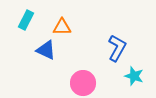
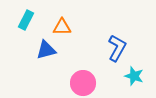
blue triangle: rotated 40 degrees counterclockwise
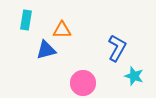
cyan rectangle: rotated 18 degrees counterclockwise
orange triangle: moved 3 px down
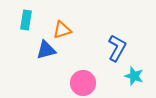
orange triangle: rotated 18 degrees counterclockwise
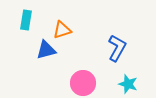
cyan star: moved 6 px left, 8 px down
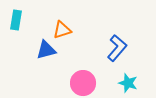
cyan rectangle: moved 10 px left
blue L-shape: rotated 12 degrees clockwise
cyan star: moved 1 px up
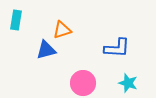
blue L-shape: rotated 52 degrees clockwise
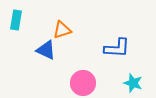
blue triangle: rotated 40 degrees clockwise
cyan star: moved 5 px right
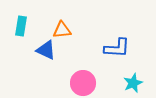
cyan rectangle: moved 5 px right, 6 px down
orange triangle: rotated 12 degrees clockwise
cyan star: rotated 30 degrees clockwise
